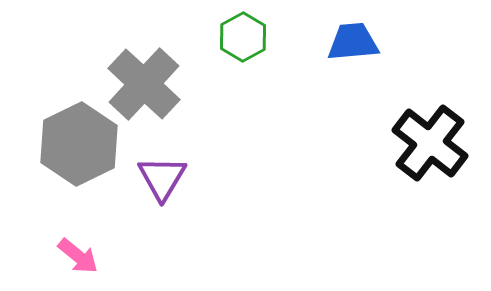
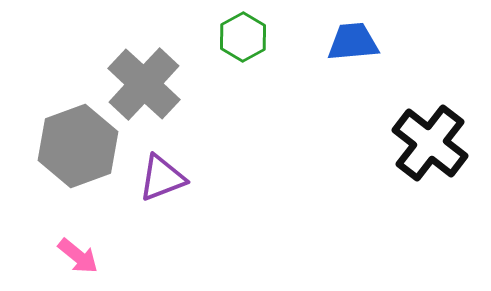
gray hexagon: moved 1 px left, 2 px down; rotated 6 degrees clockwise
purple triangle: rotated 38 degrees clockwise
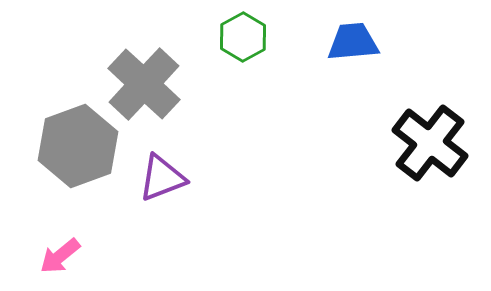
pink arrow: moved 18 px left; rotated 102 degrees clockwise
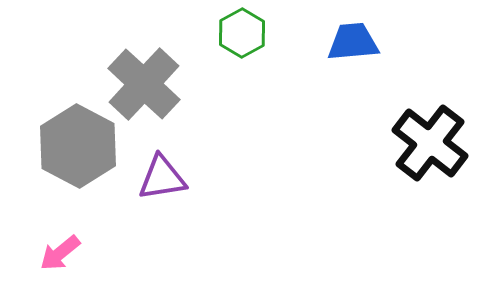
green hexagon: moved 1 px left, 4 px up
gray hexagon: rotated 12 degrees counterclockwise
purple triangle: rotated 12 degrees clockwise
pink arrow: moved 3 px up
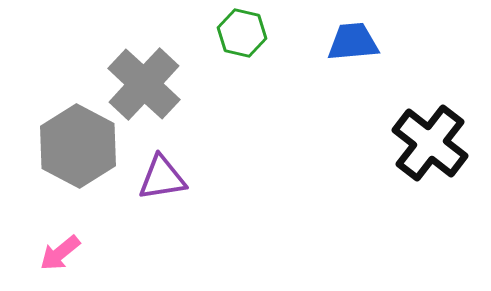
green hexagon: rotated 18 degrees counterclockwise
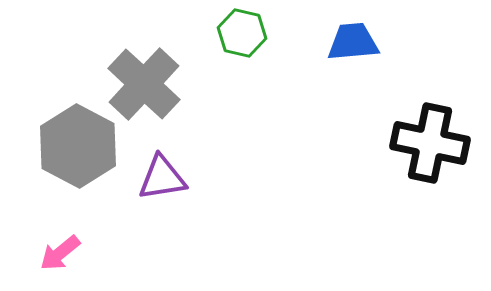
black cross: rotated 26 degrees counterclockwise
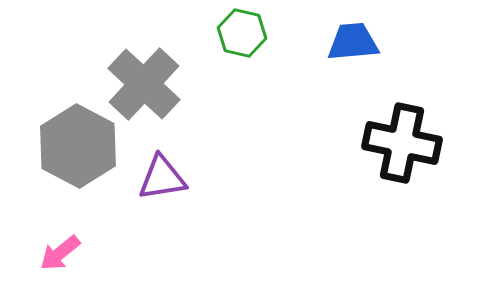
black cross: moved 28 px left
